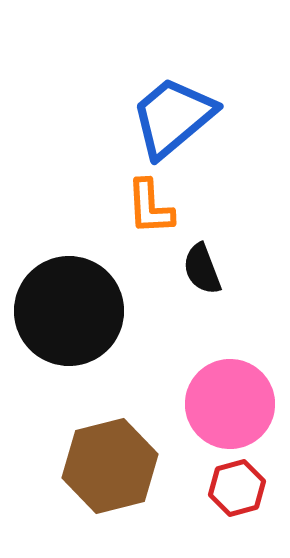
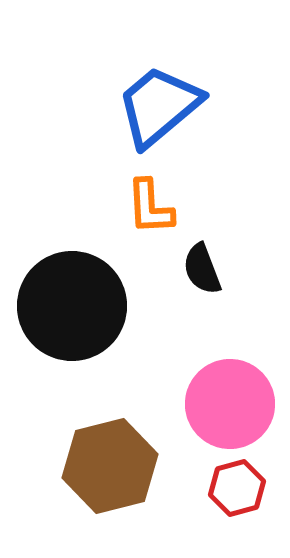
blue trapezoid: moved 14 px left, 11 px up
black circle: moved 3 px right, 5 px up
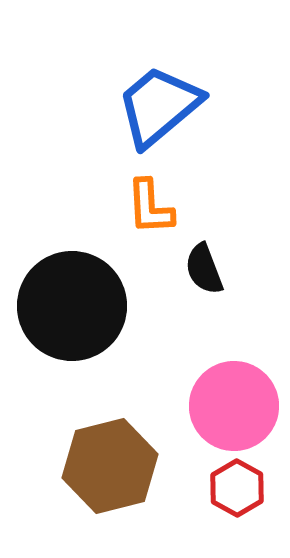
black semicircle: moved 2 px right
pink circle: moved 4 px right, 2 px down
red hexagon: rotated 16 degrees counterclockwise
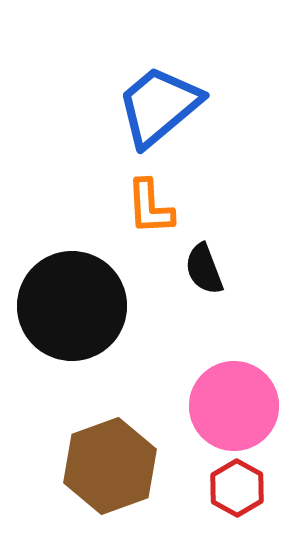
brown hexagon: rotated 6 degrees counterclockwise
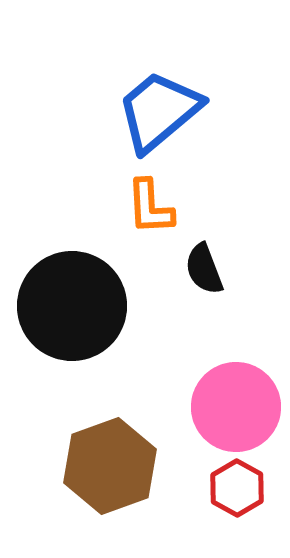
blue trapezoid: moved 5 px down
pink circle: moved 2 px right, 1 px down
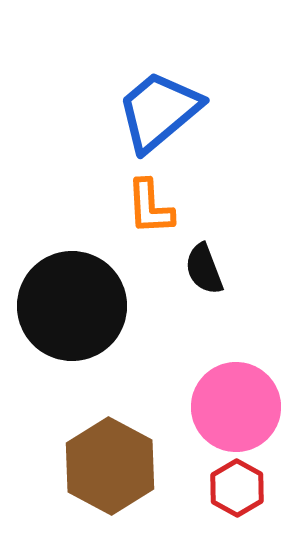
brown hexagon: rotated 12 degrees counterclockwise
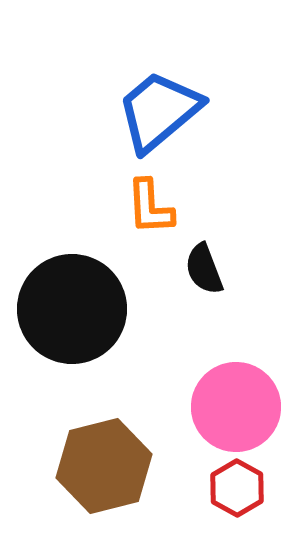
black circle: moved 3 px down
brown hexagon: moved 6 px left; rotated 18 degrees clockwise
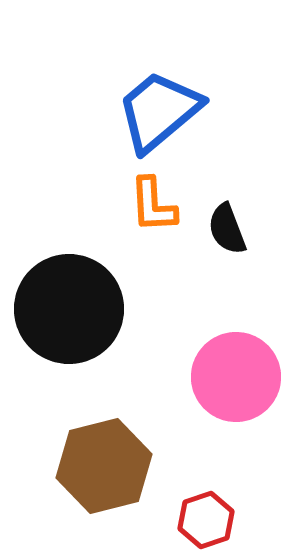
orange L-shape: moved 3 px right, 2 px up
black semicircle: moved 23 px right, 40 px up
black circle: moved 3 px left
pink circle: moved 30 px up
red hexagon: moved 31 px left, 32 px down; rotated 12 degrees clockwise
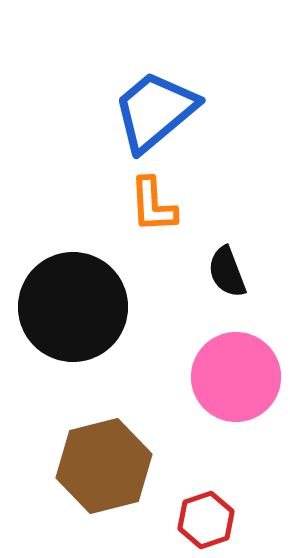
blue trapezoid: moved 4 px left
black semicircle: moved 43 px down
black circle: moved 4 px right, 2 px up
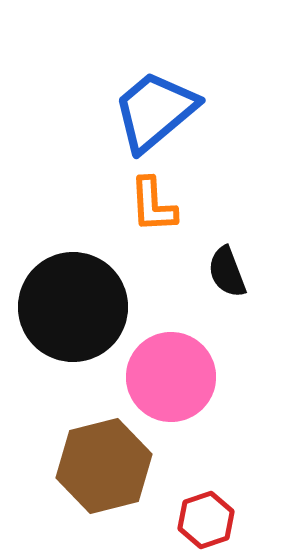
pink circle: moved 65 px left
